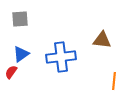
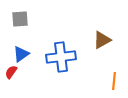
brown triangle: rotated 36 degrees counterclockwise
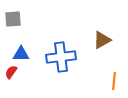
gray square: moved 7 px left
blue triangle: rotated 36 degrees clockwise
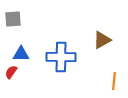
blue cross: rotated 8 degrees clockwise
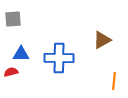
blue cross: moved 2 px left, 1 px down
red semicircle: rotated 40 degrees clockwise
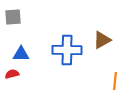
gray square: moved 2 px up
blue cross: moved 8 px right, 8 px up
red semicircle: moved 1 px right, 2 px down
orange line: moved 1 px right
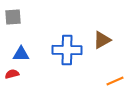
orange line: rotated 60 degrees clockwise
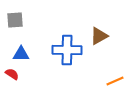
gray square: moved 2 px right, 3 px down
brown triangle: moved 3 px left, 4 px up
red semicircle: rotated 48 degrees clockwise
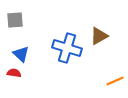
blue cross: moved 2 px up; rotated 16 degrees clockwise
blue triangle: rotated 42 degrees clockwise
red semicircle: moved 2 px right, 1 px up; rotated 24 degrees counterclockwise
